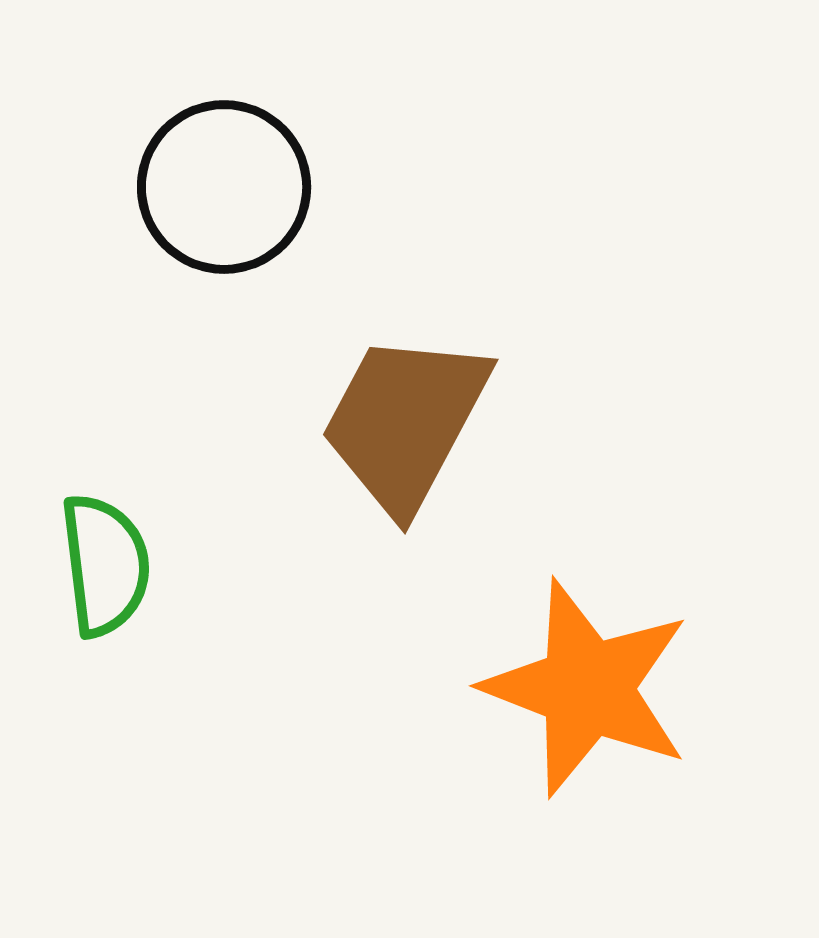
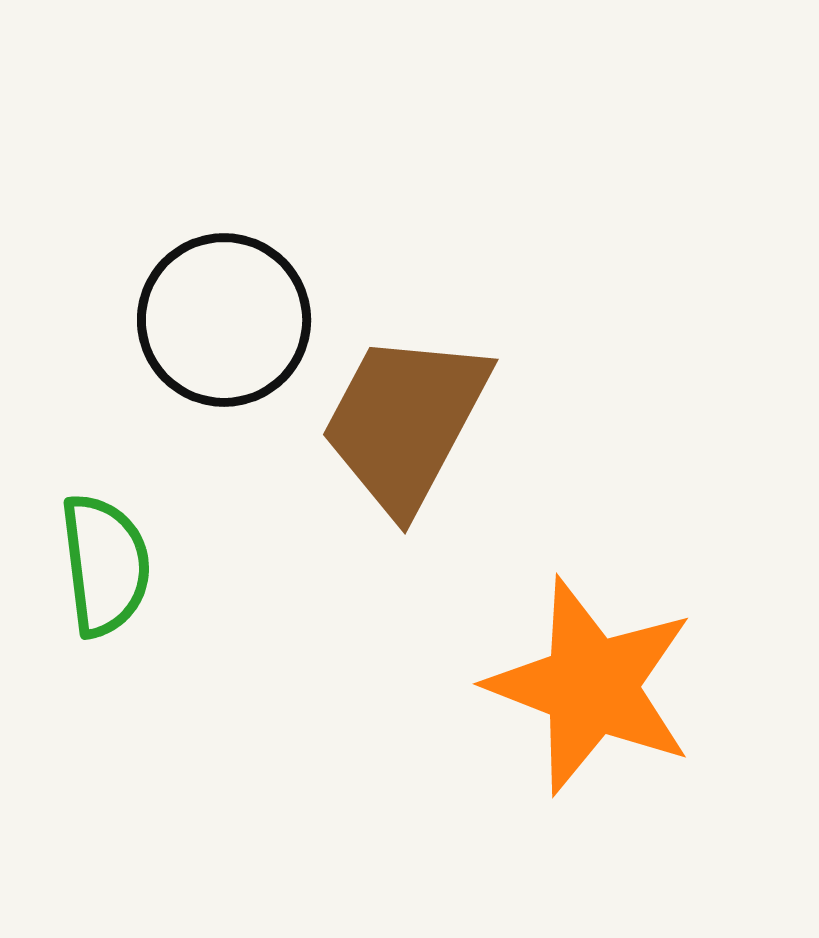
black circle: moved 133 px down
orange star: moved 4 px right, 2 px up
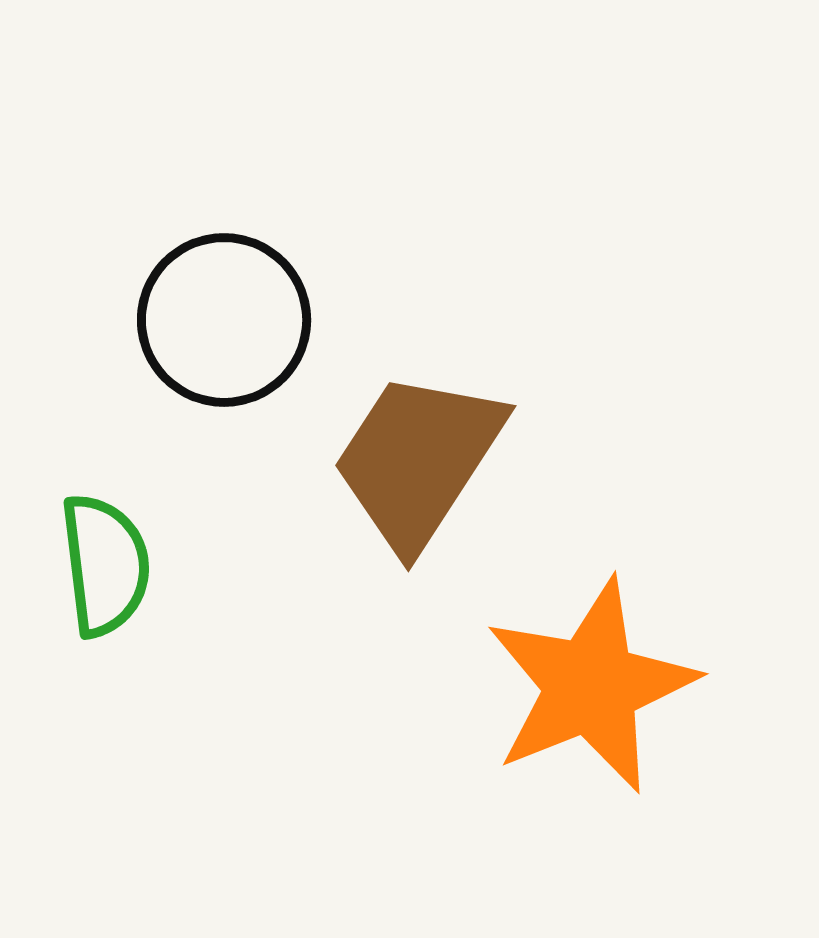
brown trapezoid: moved 13 px right, 38 px down; rotated 5 degrees clockwise
orange star: rotated 29 degrees clockwise
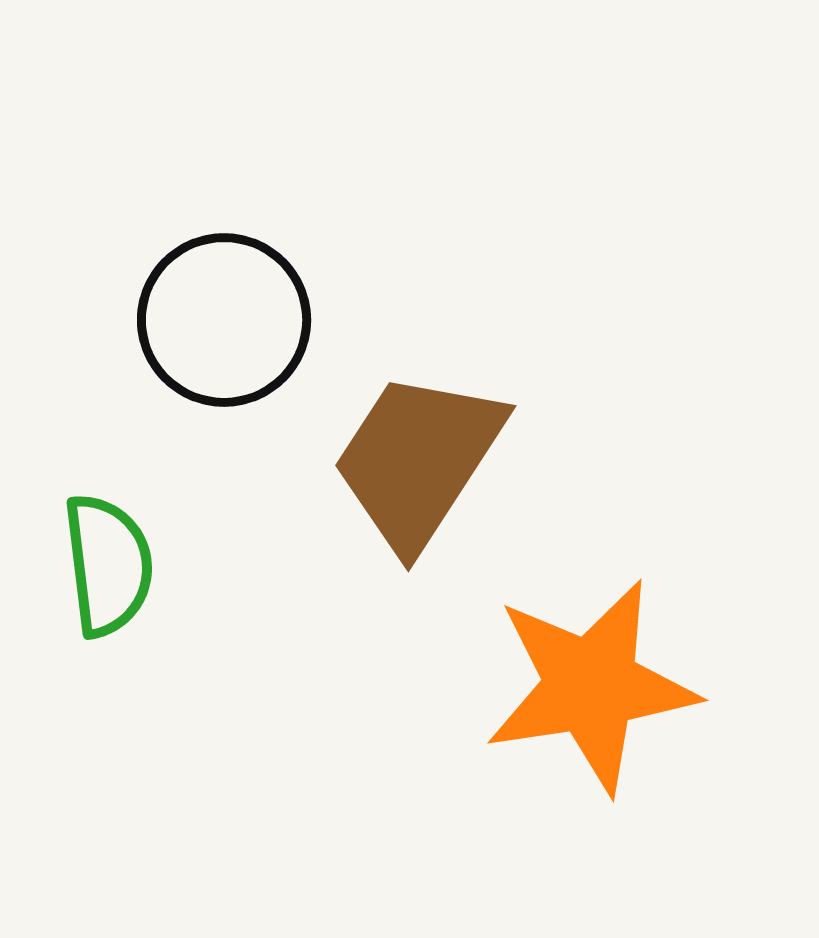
green semicircle: moved 3 px right
orange star: rotated 13 degrees clockwise
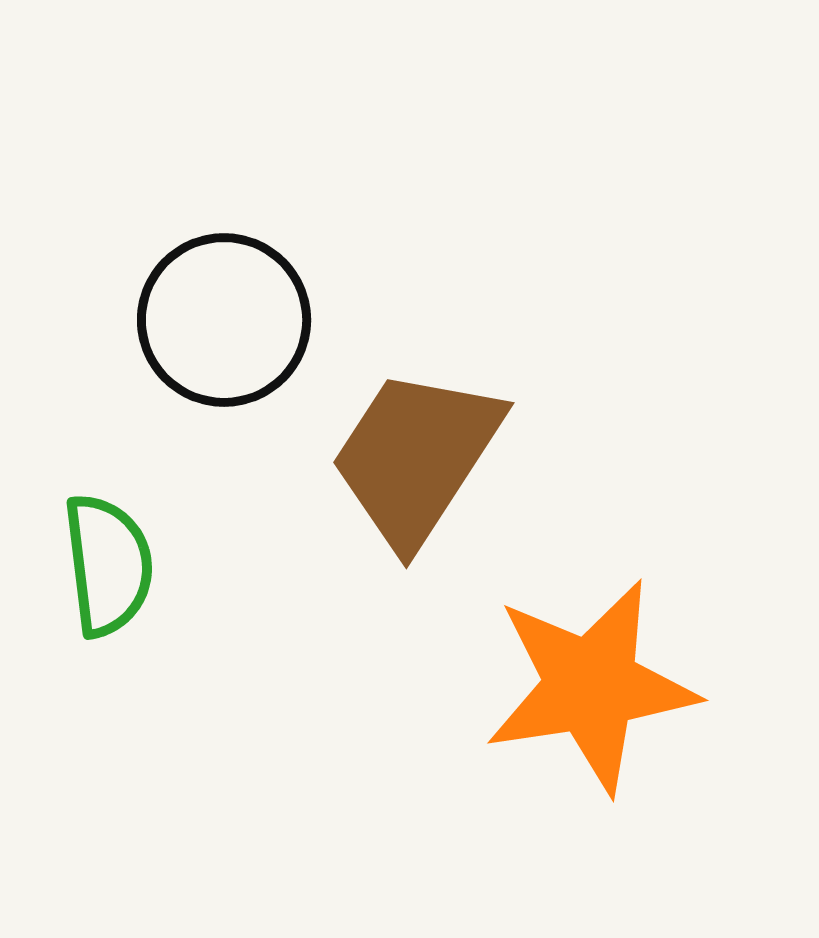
brown trapezoid: moved 2 px left, 3 px up
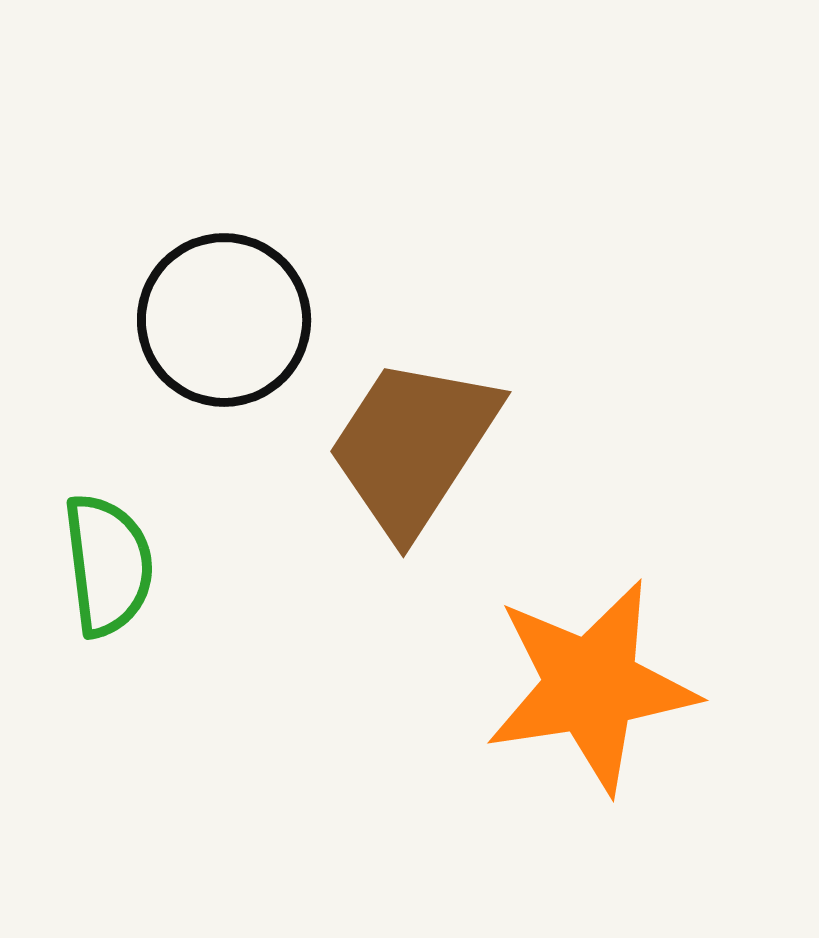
brown trapezoid: moved 3 px left, 11 px up
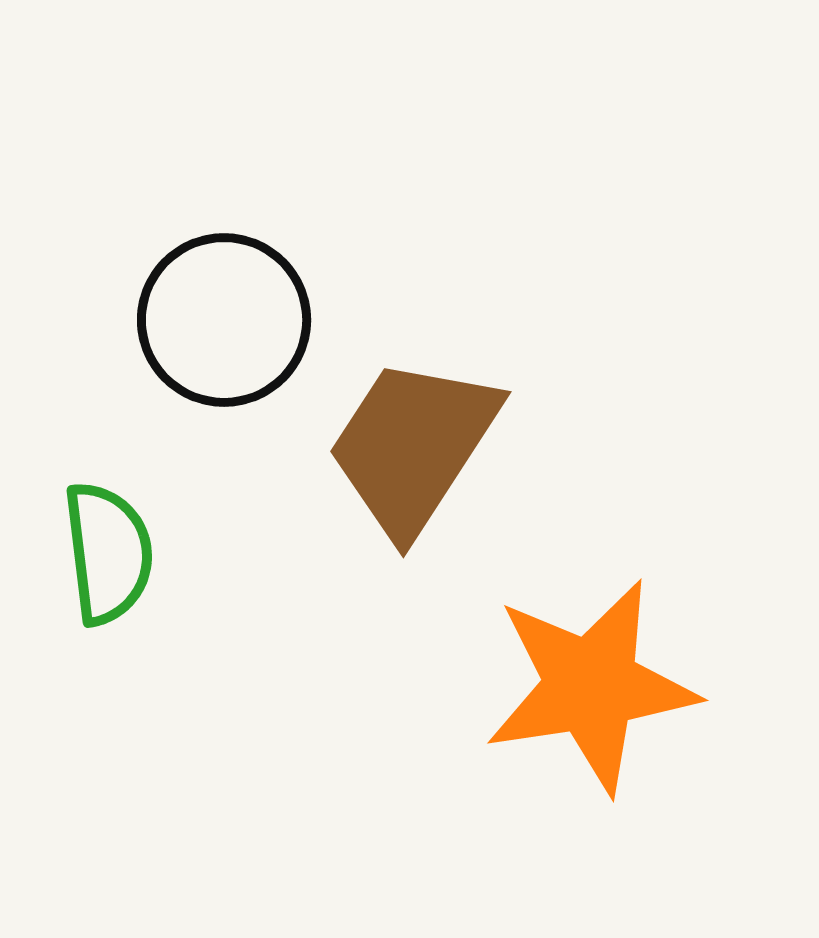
green semicircle: moved 12 px up
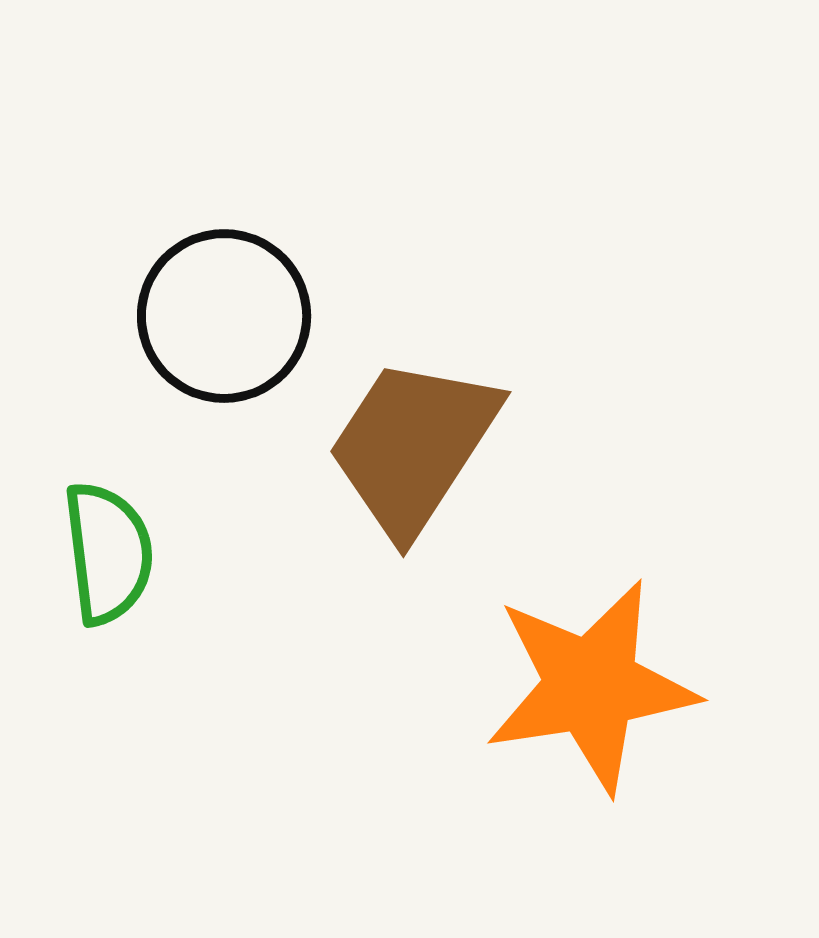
black circle: moved 4 px up
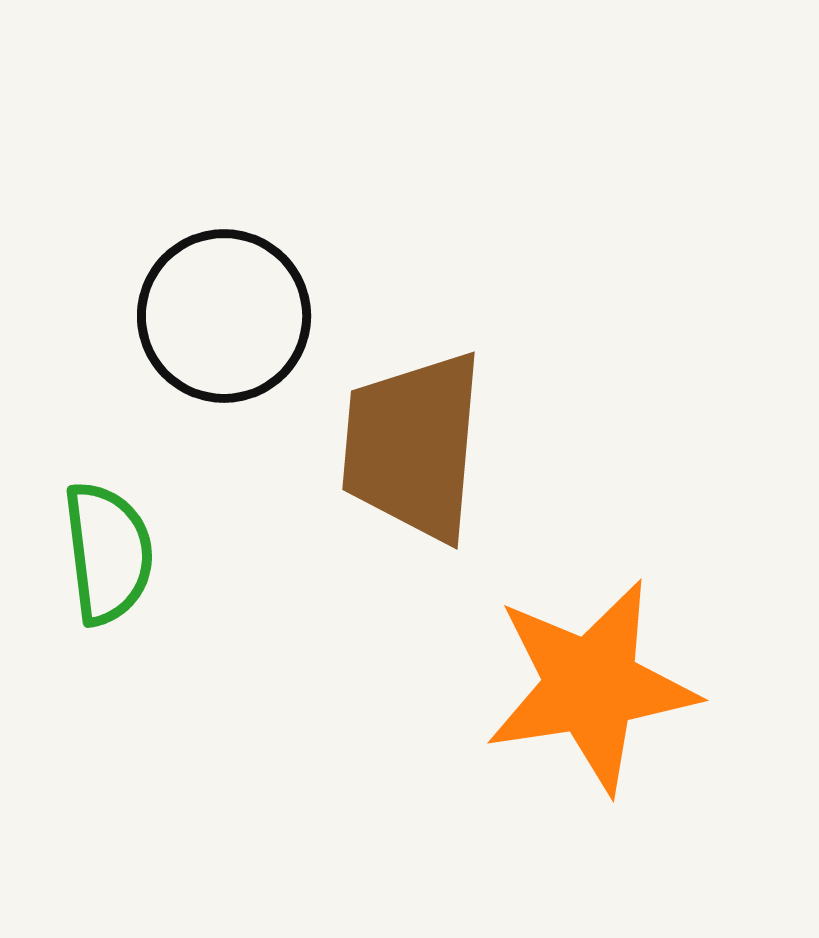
brown trapezoid: rotated 28 degrees counterclockwise
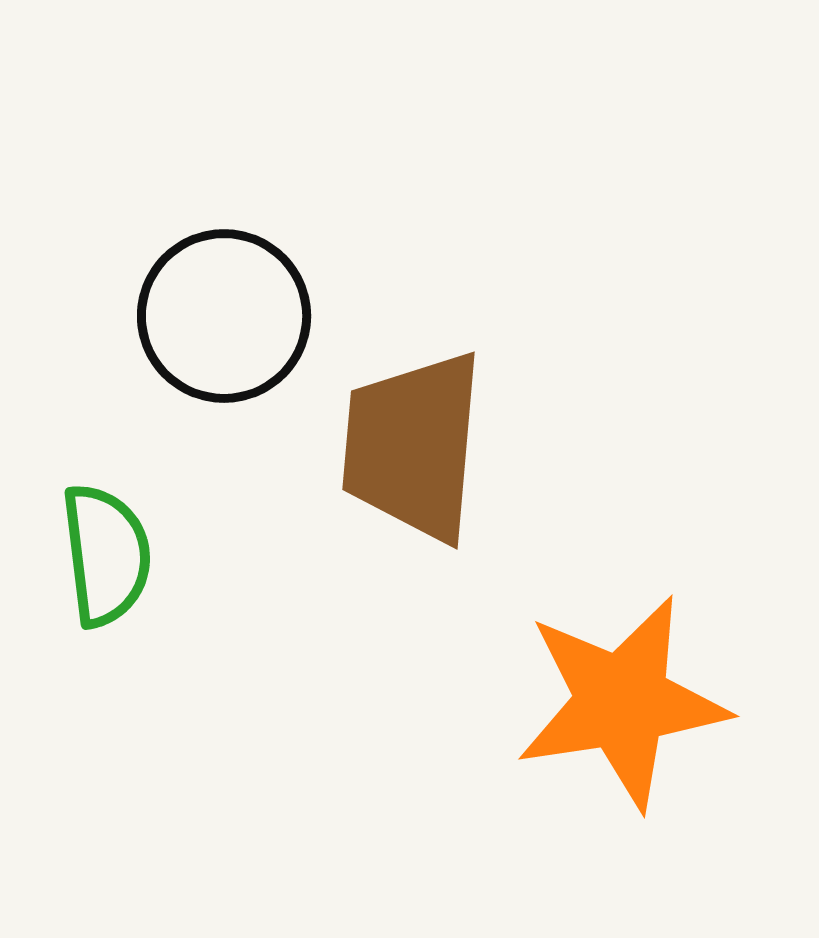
green semicircle: moved 2 px left, 2 px down
orange star: moved 31 px right, 16 px down
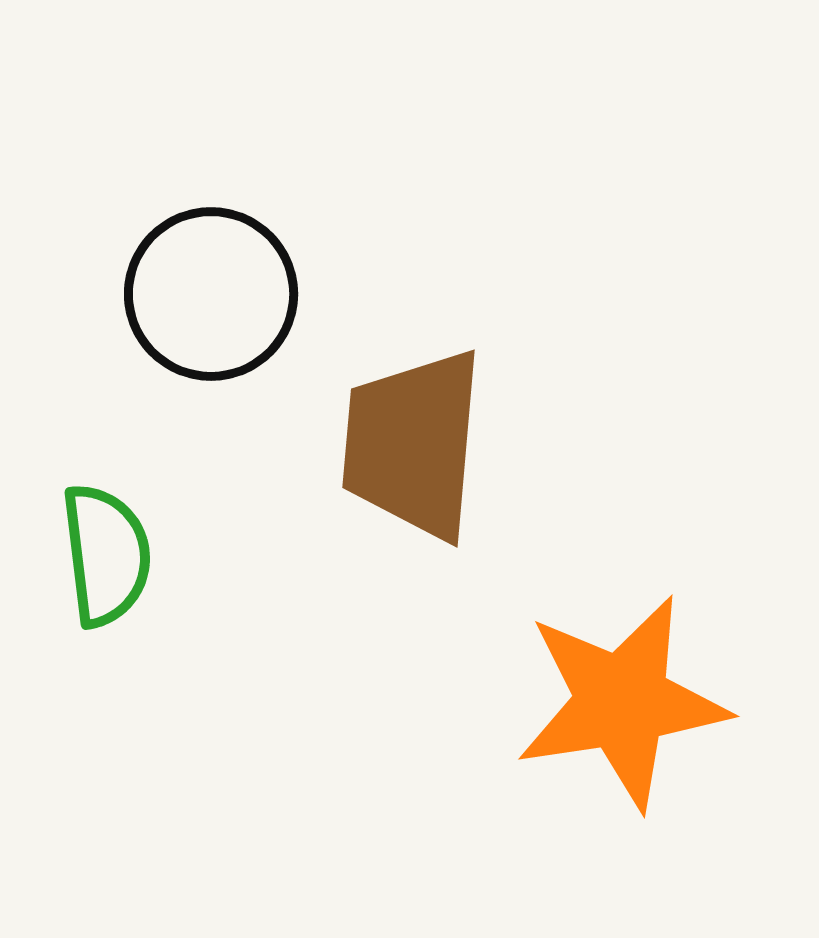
black circle: moved 13 px left, 22 px up
brown trapezoid: moved 2 px up
